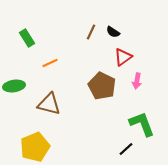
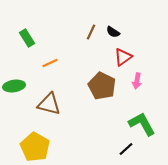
green L-shape: rotated 8 degrees counterclockwise
yellow pentagon: rotated 20 degrees counterclockwise
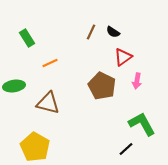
brown triangle: moved 1 px left, 1 px up
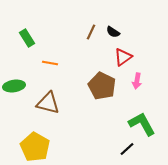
orange line: rotated 35 degrees clockwise
black line: moved 1 px right
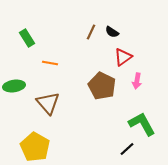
black semicircle: moved 1 px left
brown triangle: rotated 35 degrees clockwise
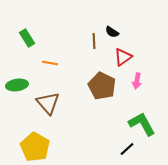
brown line: moved 3 px right, 9 px down; rotated 28 degrees counterclockwise
green ellipse: moved 3 px right, 1 px up
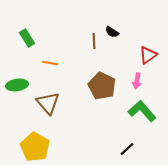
red triangle: moved 25 px right, 2 px up
green L-shape: moved 13 px up; rotated 12 degrees counterclockwise
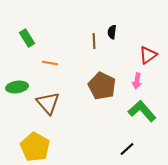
black semicircle: rotated 64 degrees clockwise
green ellipse: moved 2 px down
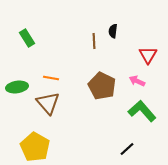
black semicircle: moved 1 px right, 1 px up
red triangle: rotated 24 degrees counterclockwise
orange line: moved 1 px right, 15 px down
pink arrow: rotated 105 degrees clockwise
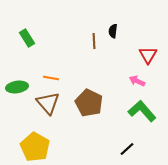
brown pentagon: moved 13 px left, 17 px down
